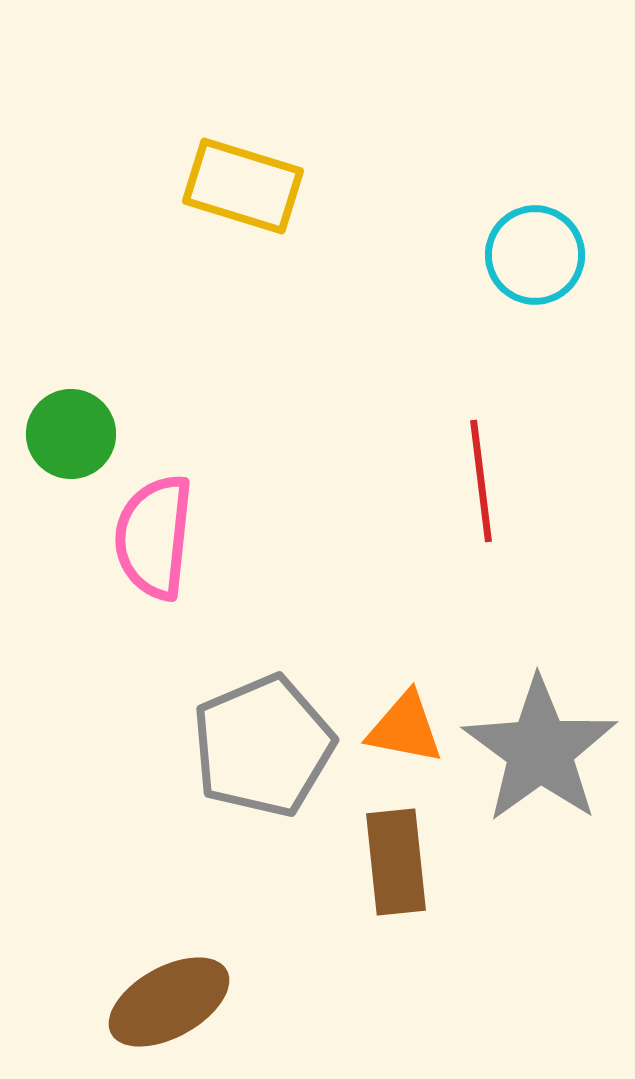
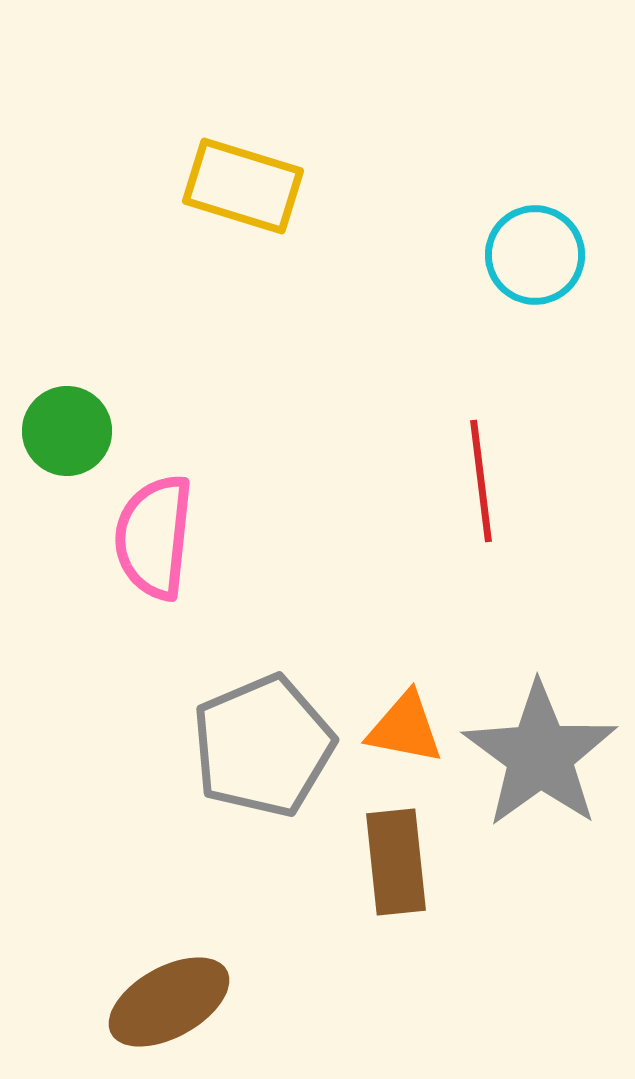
green circle: moved 4 px left, 3 px up
gray star: moved 5 px down
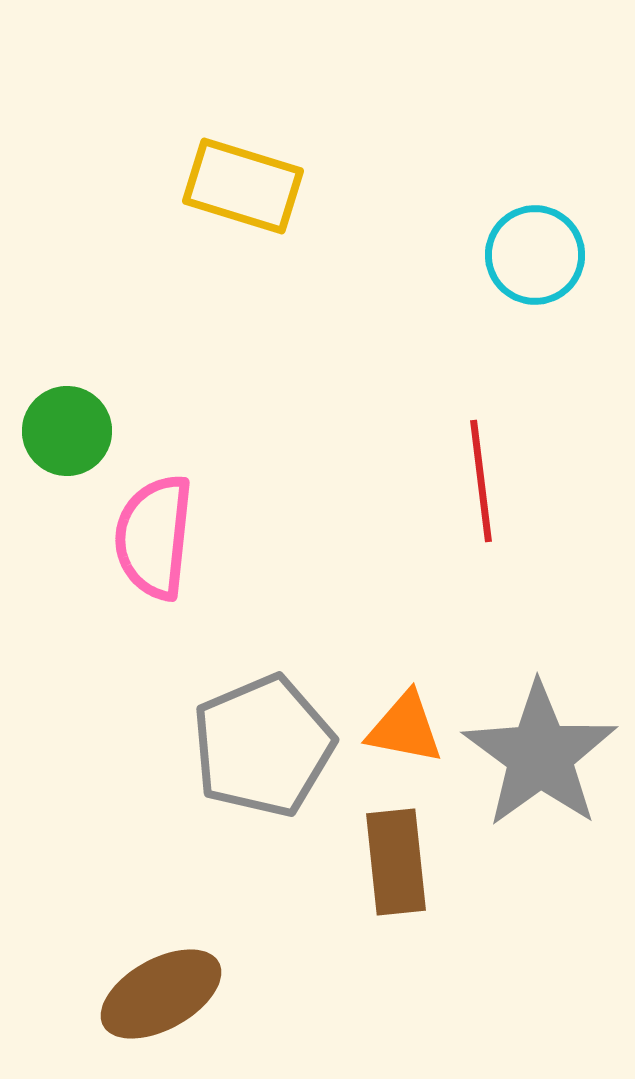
brown ellipse: moved 8 px left, 8 px up
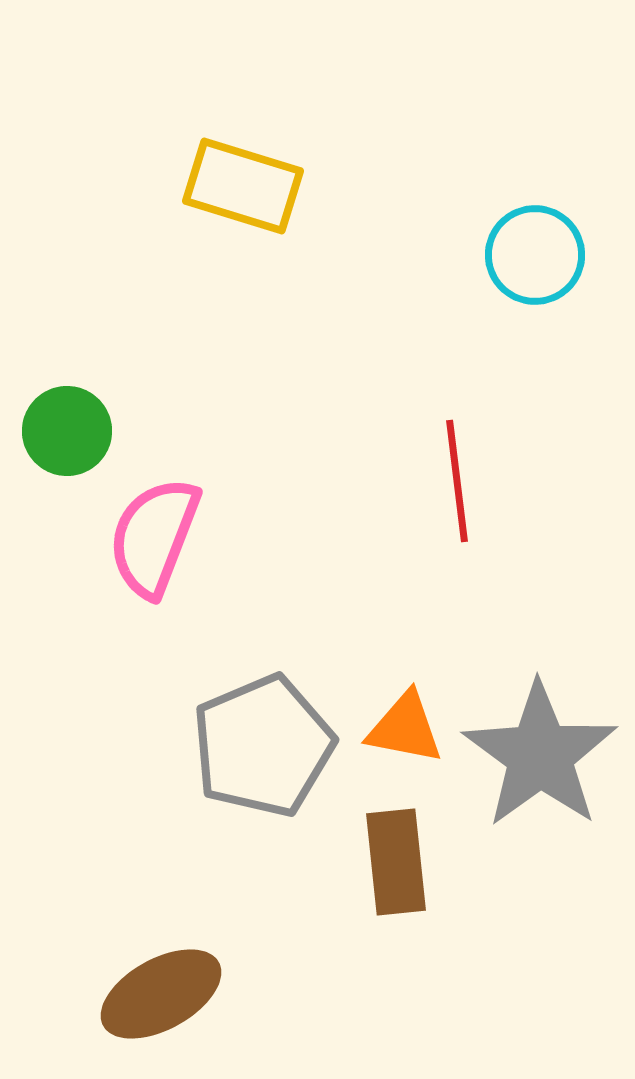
red line: moved 24 px left
pink semicircle: rotated 15 degrees clockwise
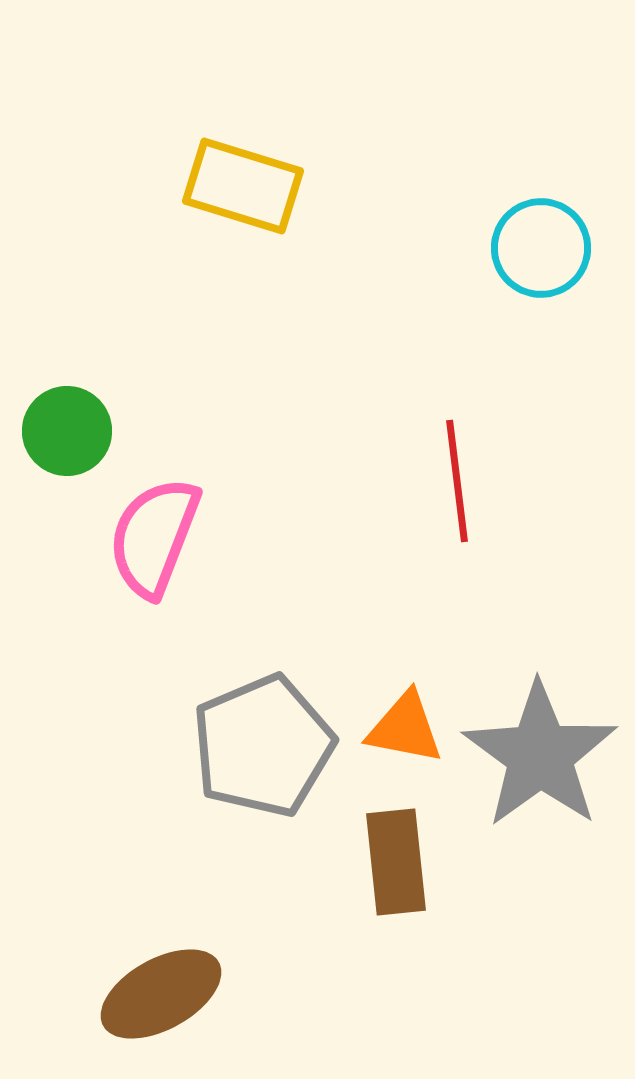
cyan circle: moved 6 px right, 7 px up
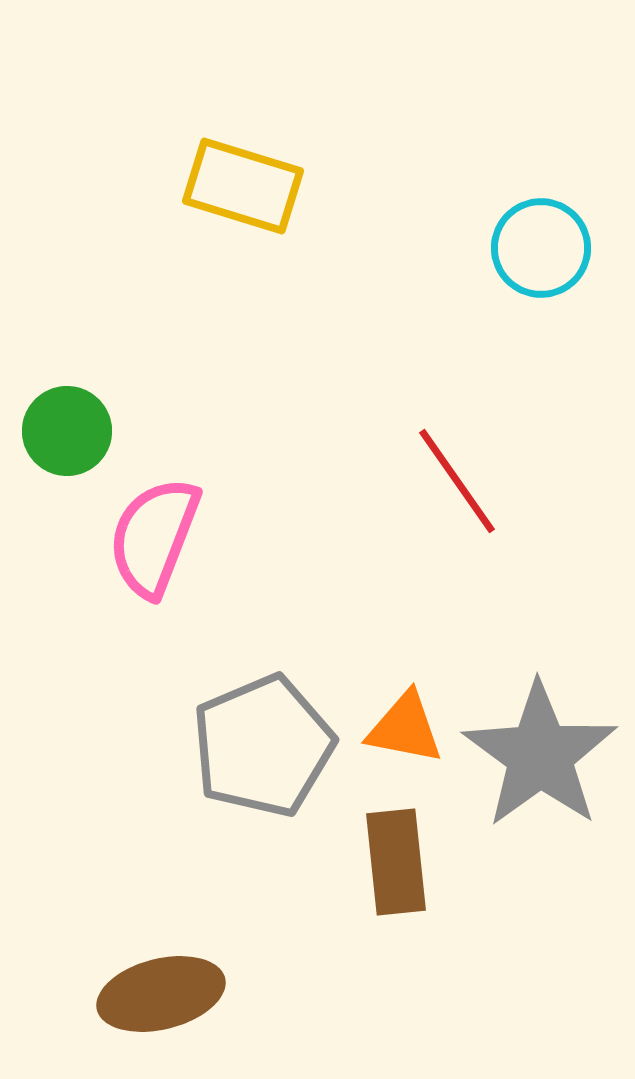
red line: rotated 28 degrees counterclockwise
brown ellipse: rotated 15 degrees clockwise
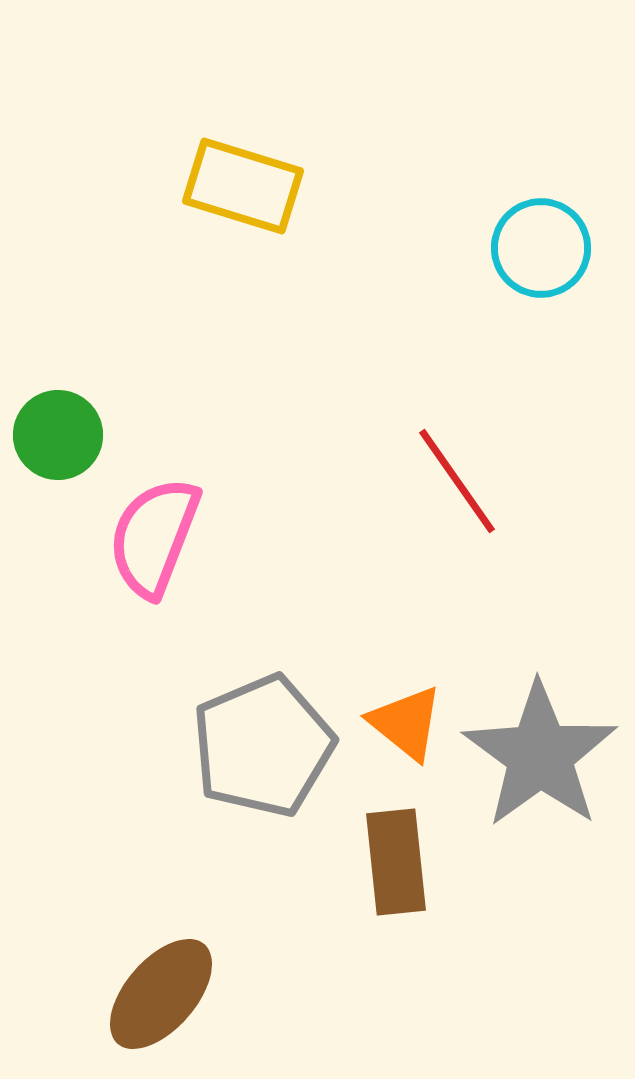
green circle: moved 9 px left, 4 px down
orange triangle: moved 1 px right, 5 px up; rotated 28 degrees clockwise
brown ellipse: rotated 35 degrees counterclockwise
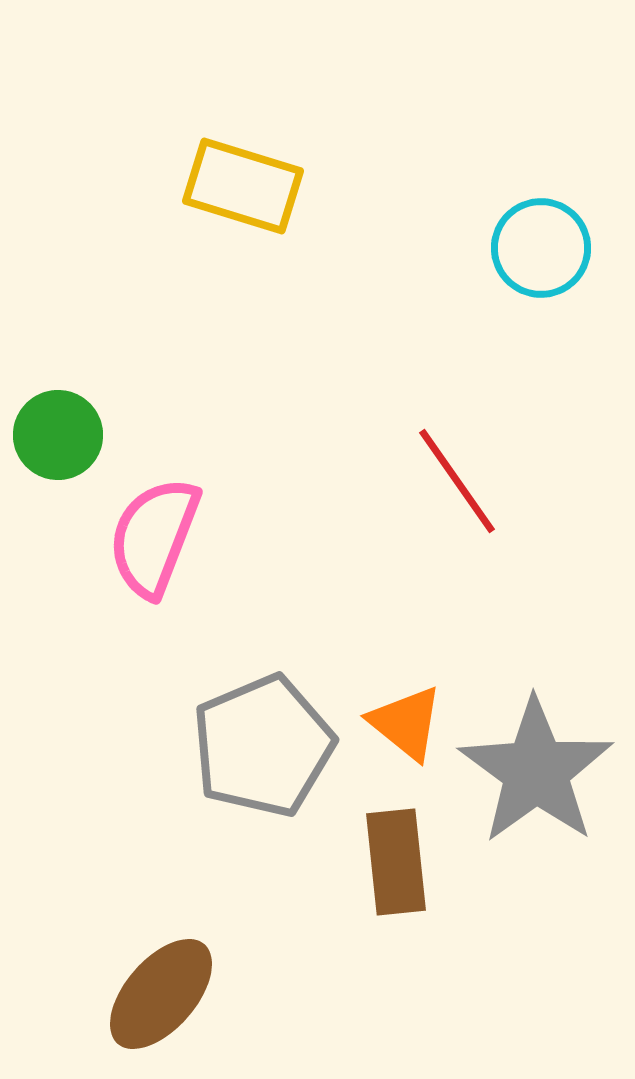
gray star: moved 4 px left, 16 px down
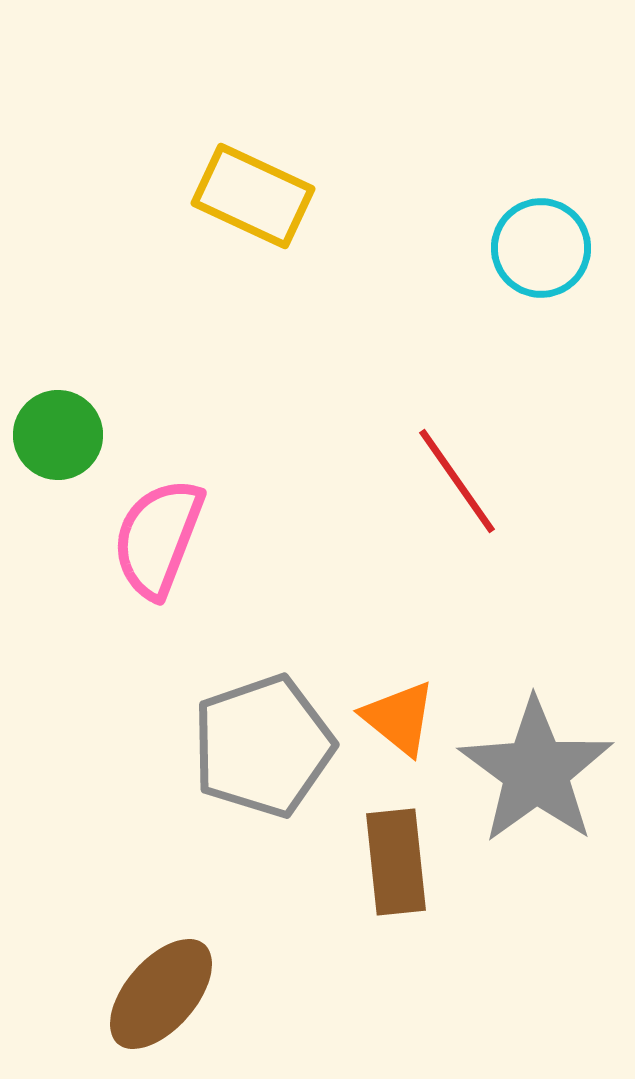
yellow rectangle: moved 10 px right, 10 px down; rotated 8 degrees clockwise
pink semicircle: moved 4 px right, 1 px down
orange triangle: moved 7 px left, 5 px up
gray pentagon: rotated 4 degrees clockwise
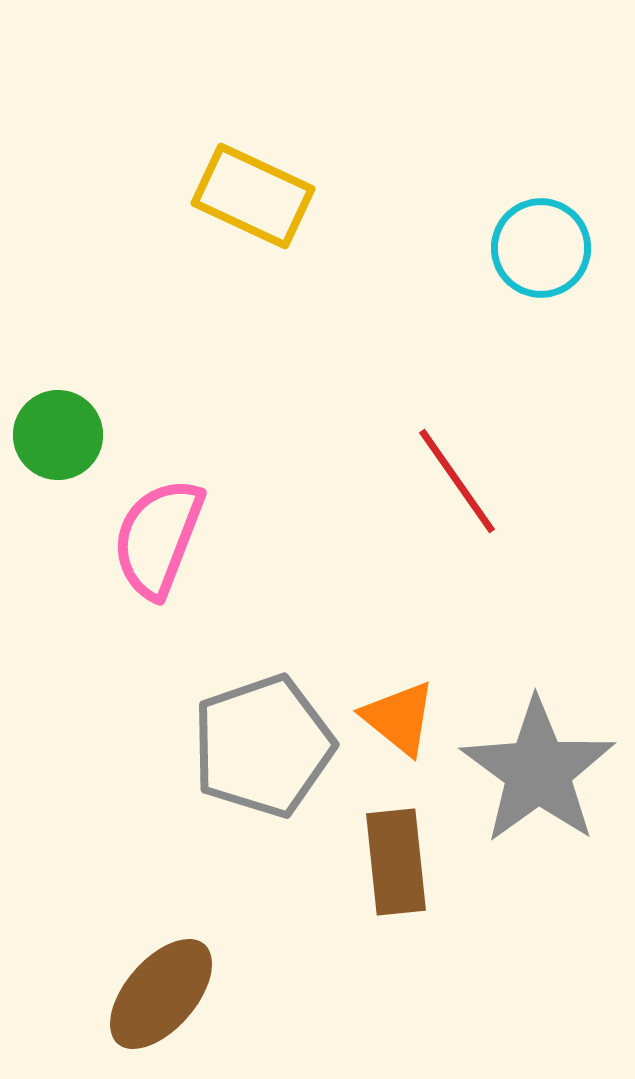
gray star: moved 2 px right
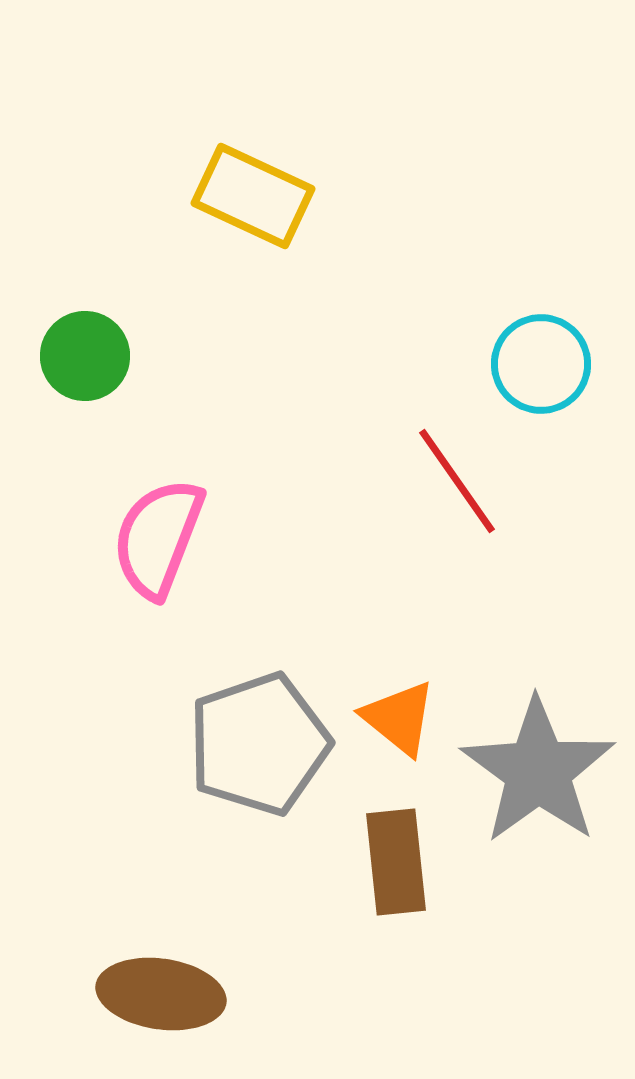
cyan circle: moved 116 px down
green circle: moved 27 px right, 79 px up
gray pentagon: moved 4 px left, 2 px up
brown ellipse: rotated 57 degrees clockwise
